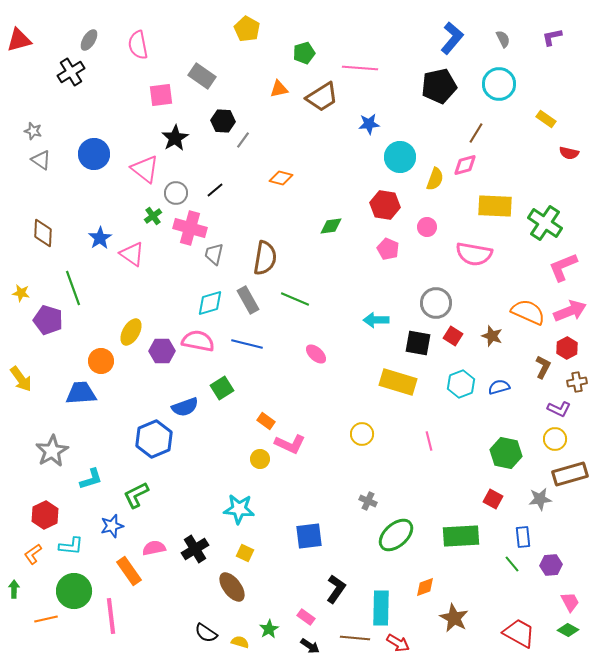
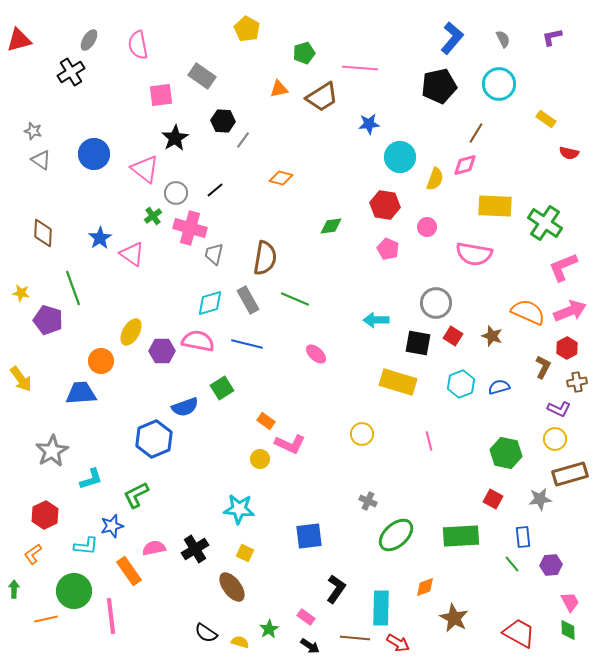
cyan L-shape at (71, 546): moved 15 px right
green diamond at (568, 630): rotated 60 degrees clockwise
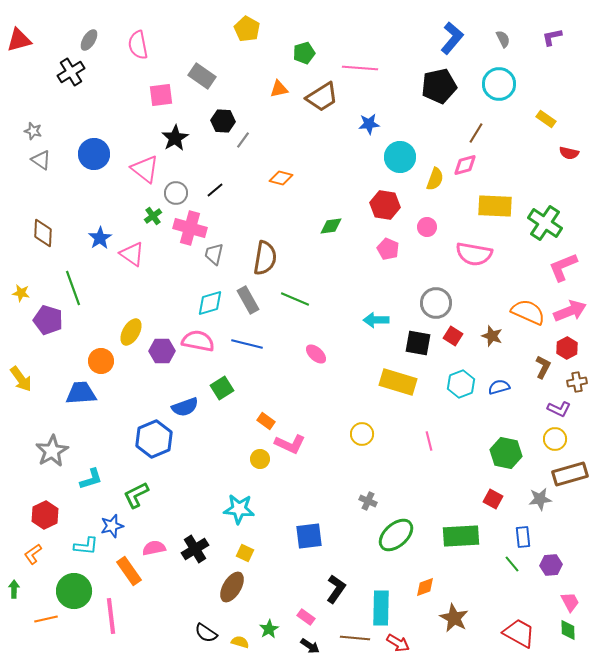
brown ellipse at (232, 587): rotated 68 degrees clockwise
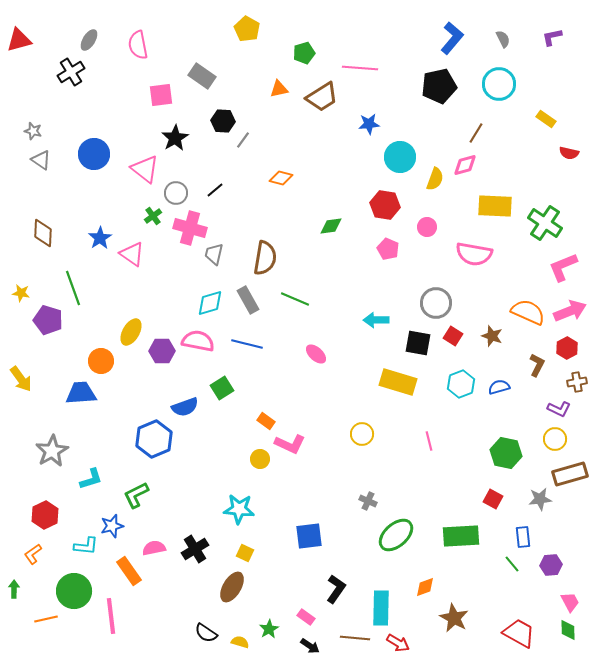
brown L-shape at (543, 367): moved 6 px left, 2 px up
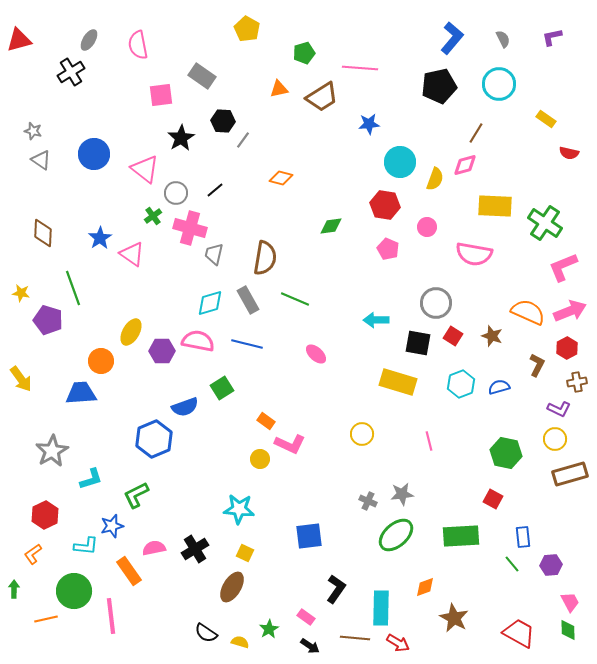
black star at (175, 138): moved 6 px right
cyan circle at (400, 157): moved 5 px down
gray star at (540, 499): moved 138 px left, 5 px up
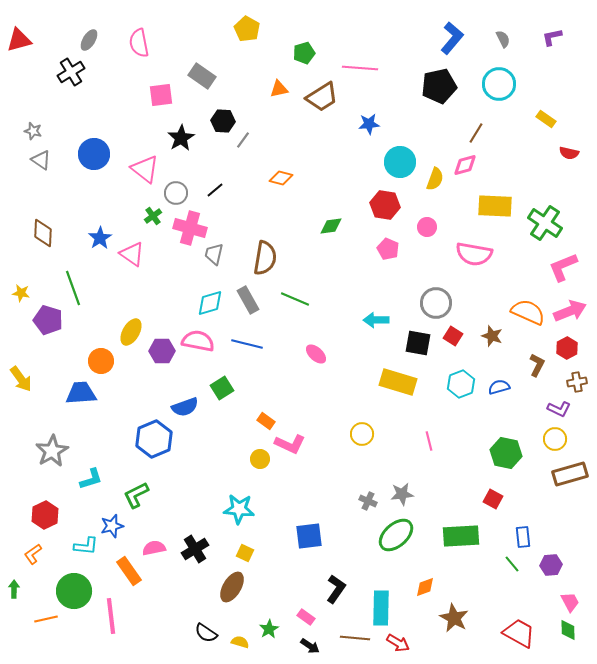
pink semicircle at (138, 45): moved 1 px right, 2 px up
